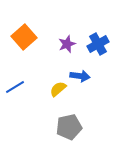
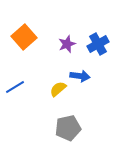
gray pentagon: moved 1 px left, 1 px down
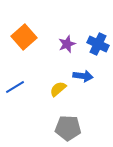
blue cross: rotated 35 degrees counterclockwise
blue arrow: moved 3 px right
gray pentagon: rotated 15 degrees clockwise
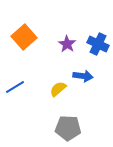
purple star: rotated 18 degrees counterclockwise
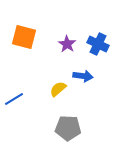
orange square: rotated 35 degrees counterclockwise
blue line: moved 1 px left, 12 px down
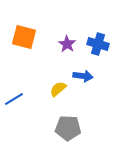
blue cross: rotated 10 degrees counterclockwise
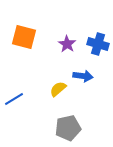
gray pentagon: rotated 15 degrees counterclockwise
